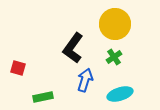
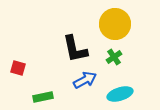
black L-shape: moved 2 px right, 1 px down; rotated 48 degrees counterclockwise
blue arrow: rotated 45 degrees clockwise
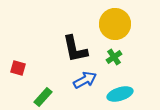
green rectangle: rotated 36 degrees counterclockwise
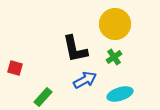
red square: moved 3 px left
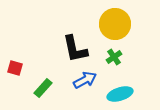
green rectangle: moved 9 px up
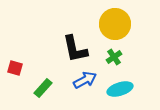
cyan ellipse: moved 5 px up
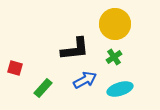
black L-shape: rotated 84 degrees counterclockwise
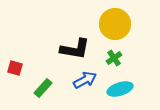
black L-shape: rotated 16 degrees clockwise
green cross: moved 1 px down
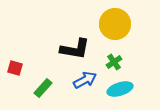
green cross: moved 4 px down
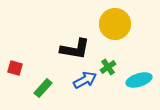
green cross: moved 6 px left, 5 px down
cyan ellipse: moved 19 px right, 9 px up
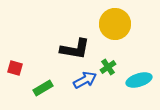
green rectangle: rotated 18 degrees clockwise
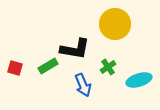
blue arrow: moved 2 px left, 5 px down; rotated 95 degrees clockwise
green rectangle: moved 5 px right, 22 px up
